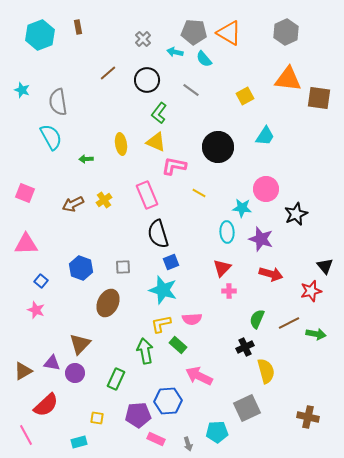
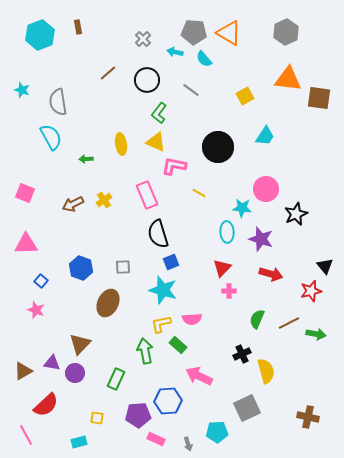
black cross at (245, 347): moved 3 px left, 7 px down
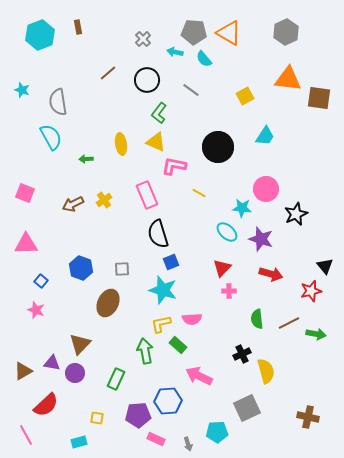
cyan ellipse at (227, 232): rotated 45 degrees counterclockwise
gray square at (123, 267): moved 1 px left, 2 px down
green semicircle at (257, 319): rotated 30 degrees counterclockwise
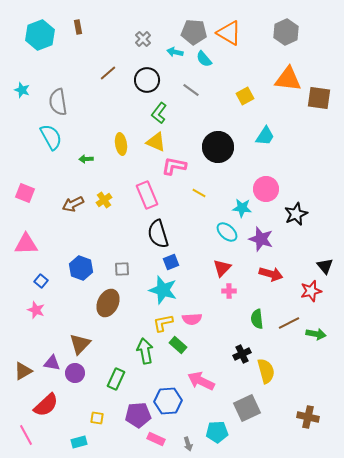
yellow L-shape at (161, 324): moved 2 px right, 1 px up
pink arrow at (199, 376): moved 2 px right, 5 px down
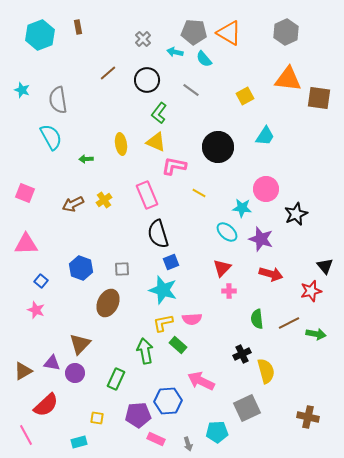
gray semicircle at (58, 102): moved 2 px up
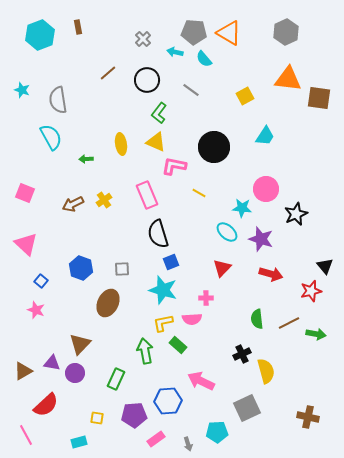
black circle at (218, 147): moved 4 px left
pink triangle at (26, 244): rotated 45 degrees clockwise
pink cross at (229, 291): moved 23 px left, 7 px down
purple pentagon at (138, 415): moved 4 px left
pink rectangle at (156, 439): rotated 60 degrees counterclockwise
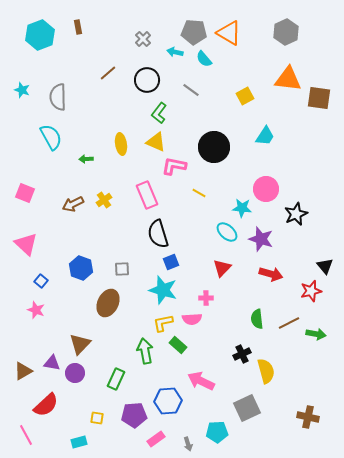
gray semicircle at (58, 100): moved 3 px up; rotated 8 degrees clockwise
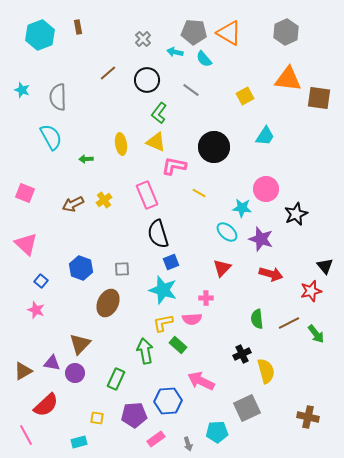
green arrow at (316, 334): rotated 42 degrees clockwise
